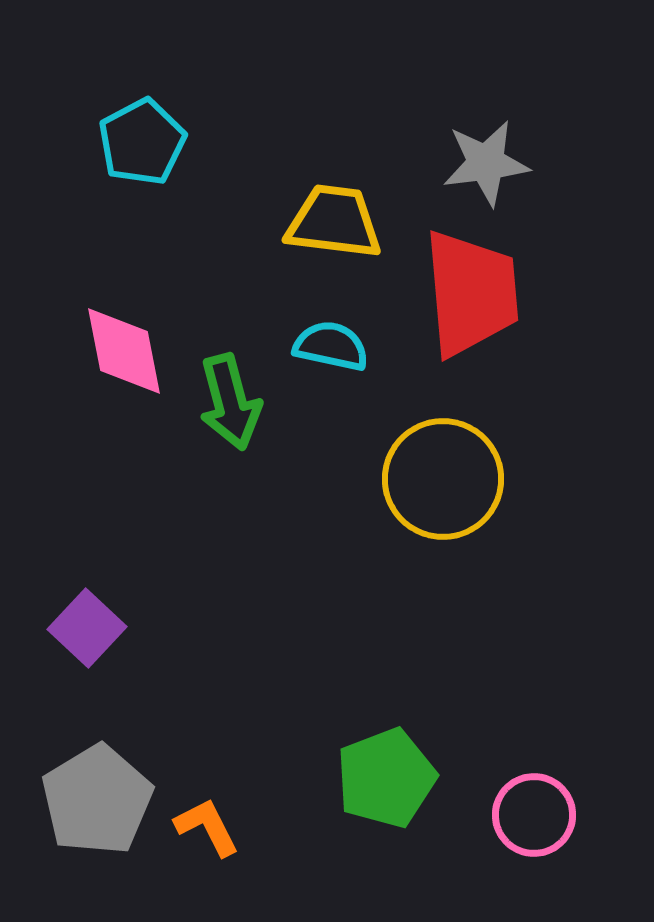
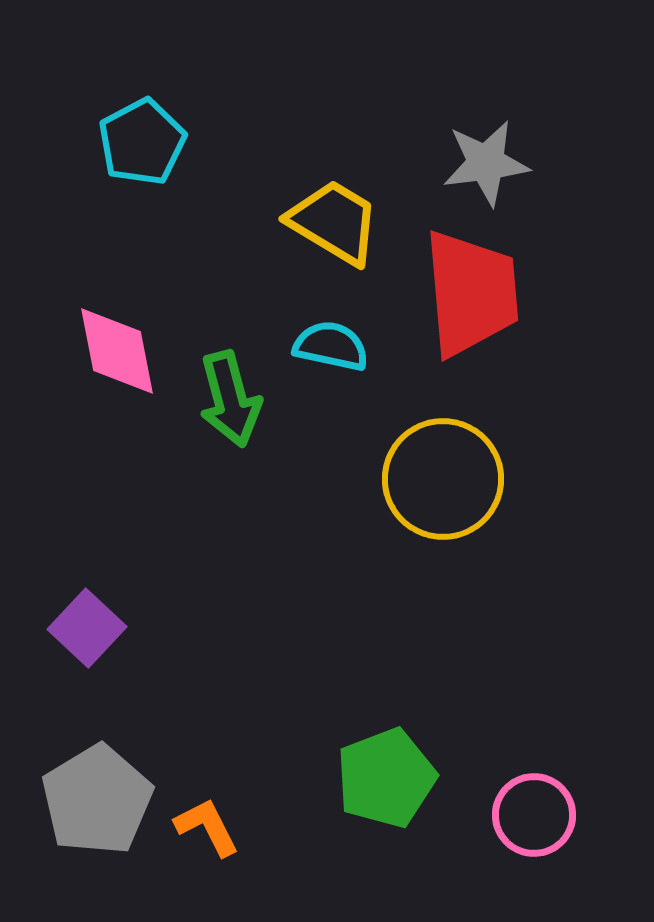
yellow trapezoid: rotated 24 degrees clockwise
pink diamond: moved 7 px left
green arrow: moved 3 px up
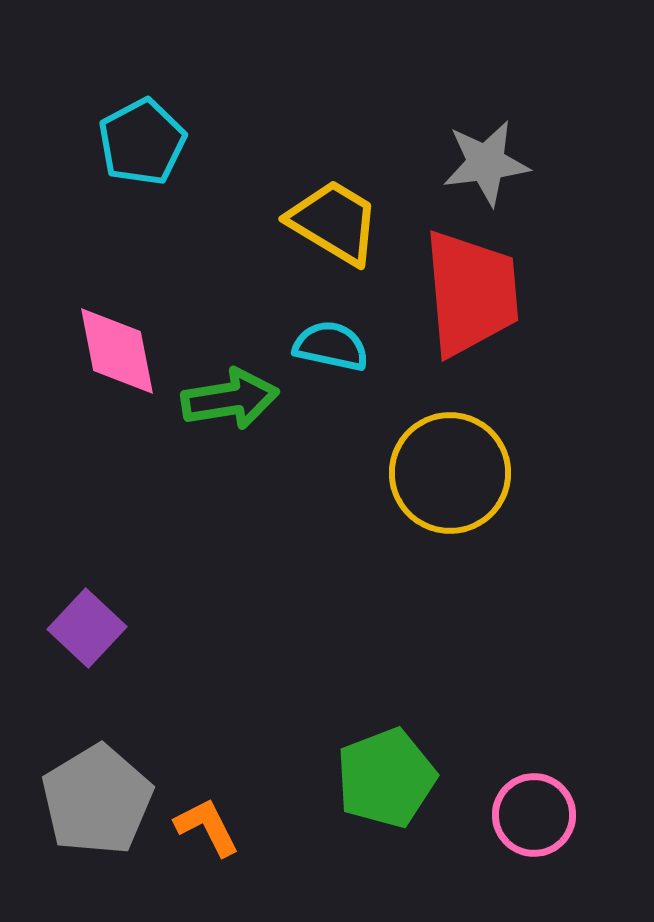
green arrow: rotated 84 degrees counterclockwise
yellow circle: moved 7 px right, 6 px up
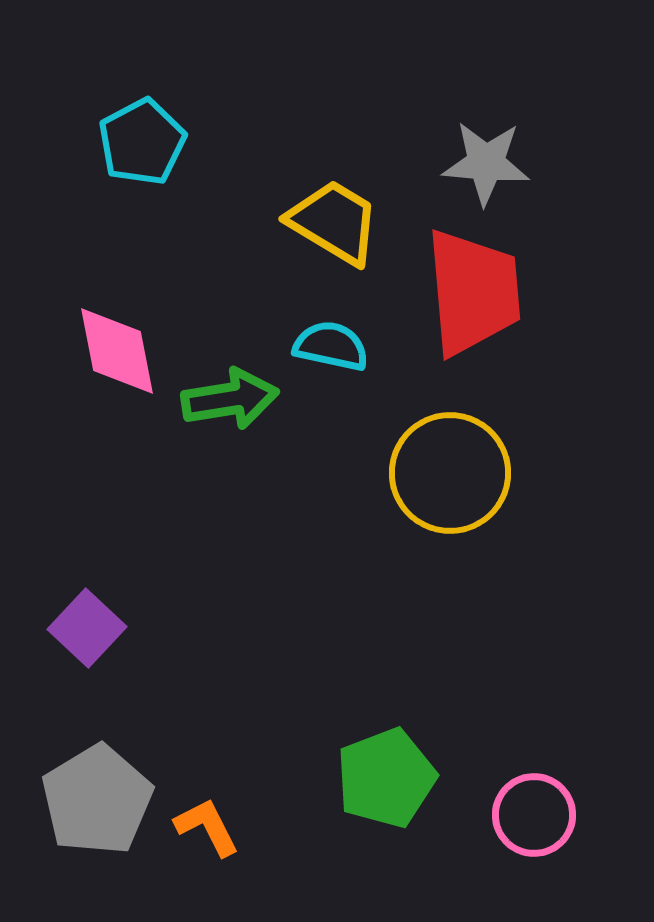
gray star: rotated 12 degrees clockwise
red trapezoid: moved 2 px right, 1 px up
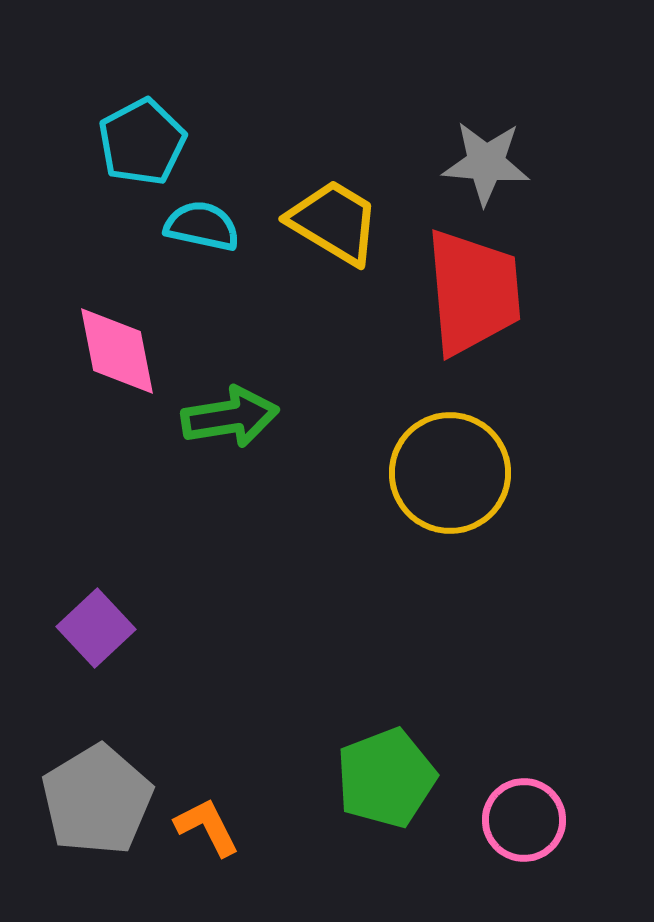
cyan semicircle: moved 129 px left, 120 px up
green arrow: moved 18 px down
purple square: moved 9 px right; rotated 4 degrees clockwise
pink circle: moved 10 px left, 5 px down
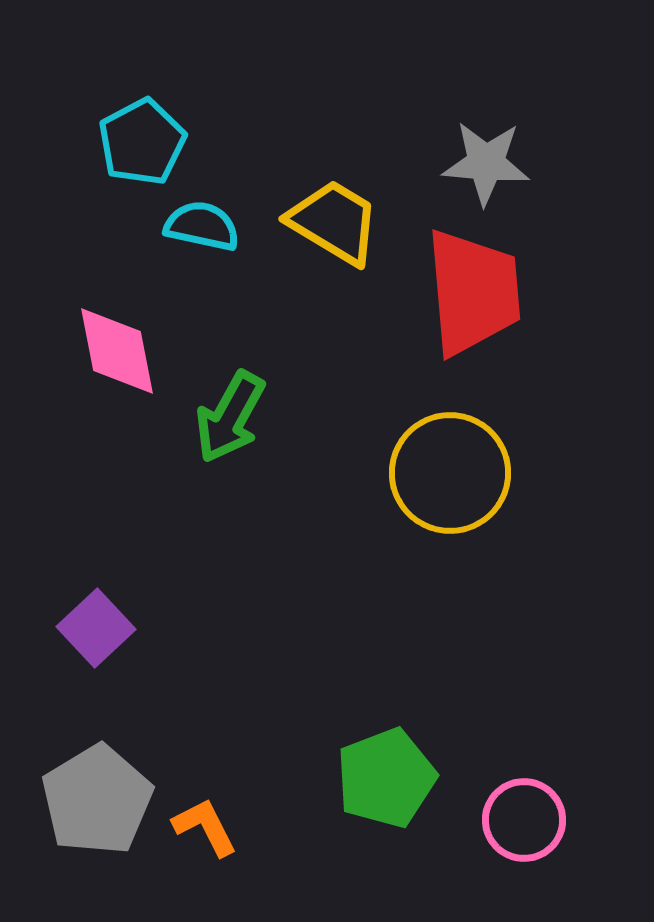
green arrow: rotated 128 degrees clockwise
orange L-shape: moved 2 px left
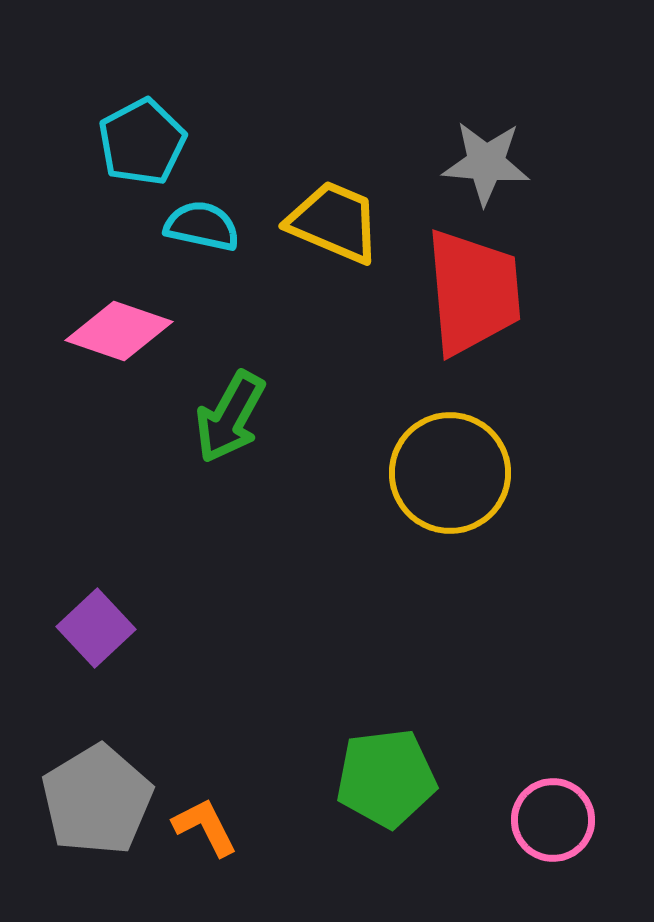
yellow trapezoid: rotated 8 degrees counterclockwise
pink diamond: moved 2 px right, 20 px up; rotated 60 degrees counterclockwise
green pentagon: rotated 14 degrees clockwise
pink circle: moved 29 px right
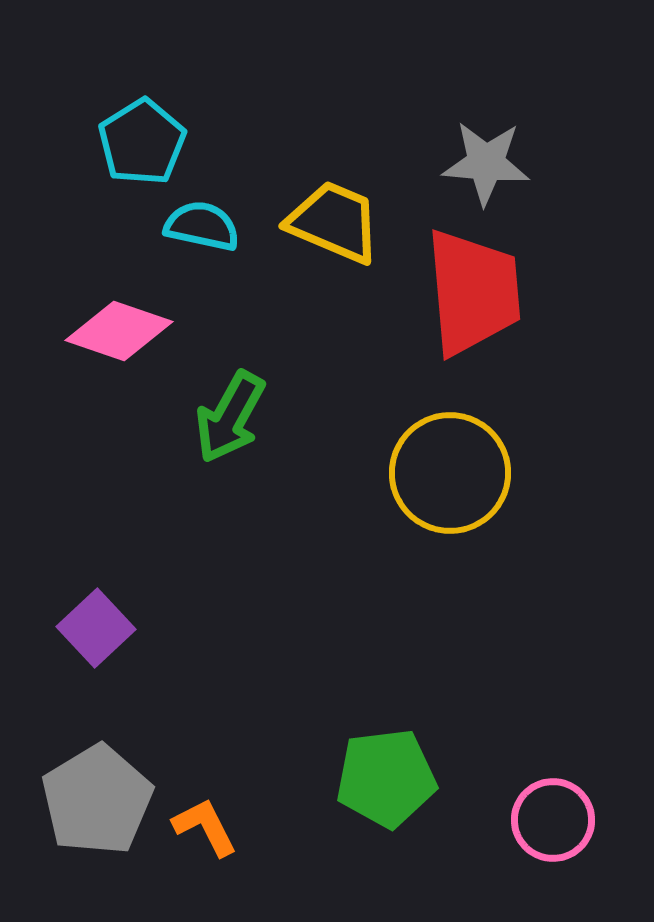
cyan pentagon: rotated 4 degrees counterclockwise
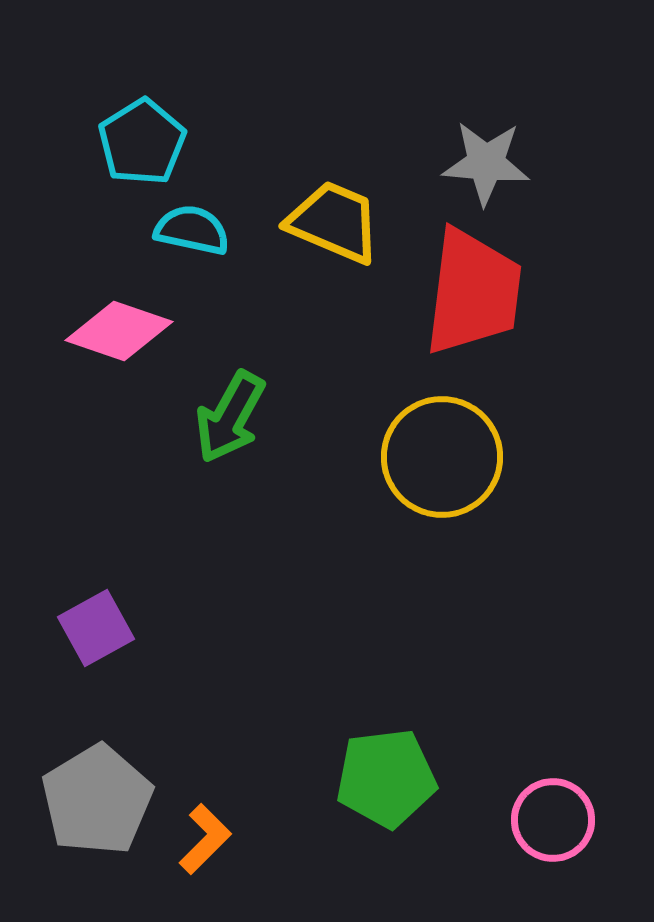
cyan semicircle: moved 10 px left, 4 px down
red trapezoid: rotated 12 degrees clockwise
yellow circle: moved 8 px left, 16 px up
purple square: rotated 14 degrees clockwise
orange L-shape: moved 12 px down; rotated 72 degrees clockwise
